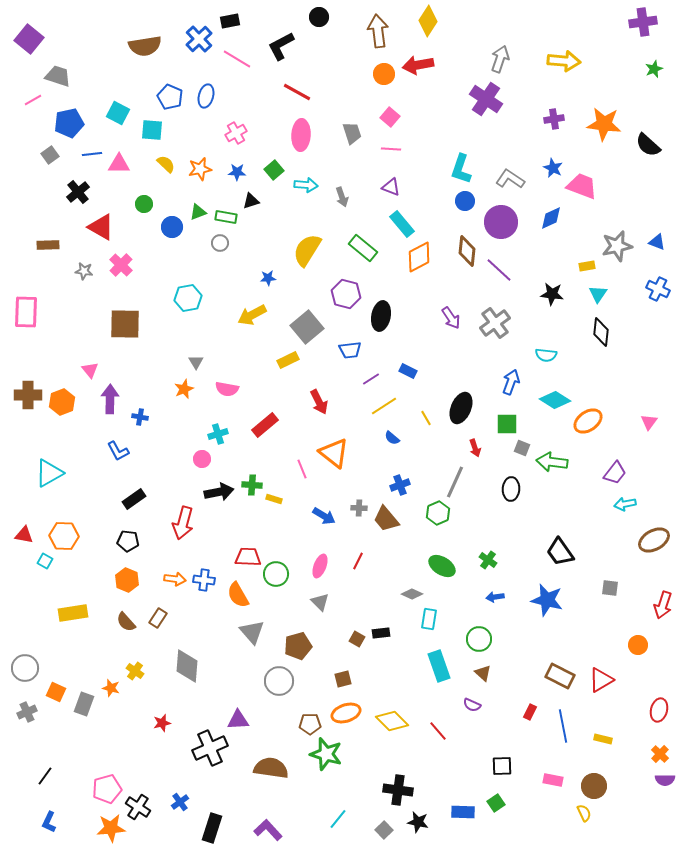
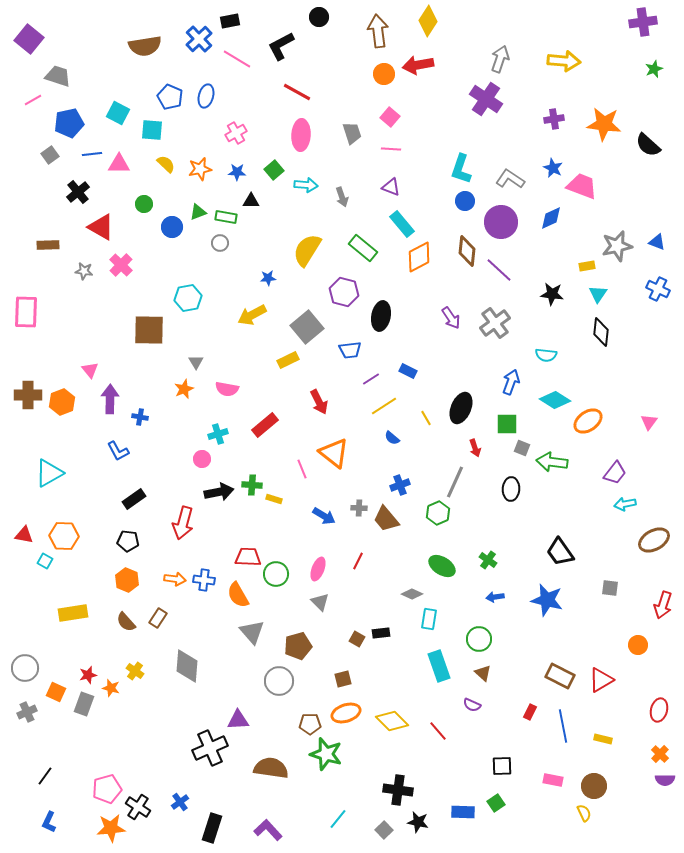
black triangle at (251, 201): rotated 18 degrees clockwise
purple hexagon at (346, 294): moved 2 px left, 2 px up
brown square at (125, 324): moved 24 px right, 6 px down
pink ellipse at (320, 566): moved 2 px left, 3 px down
red star at (162, 723): moved 74 px left, 48 px up
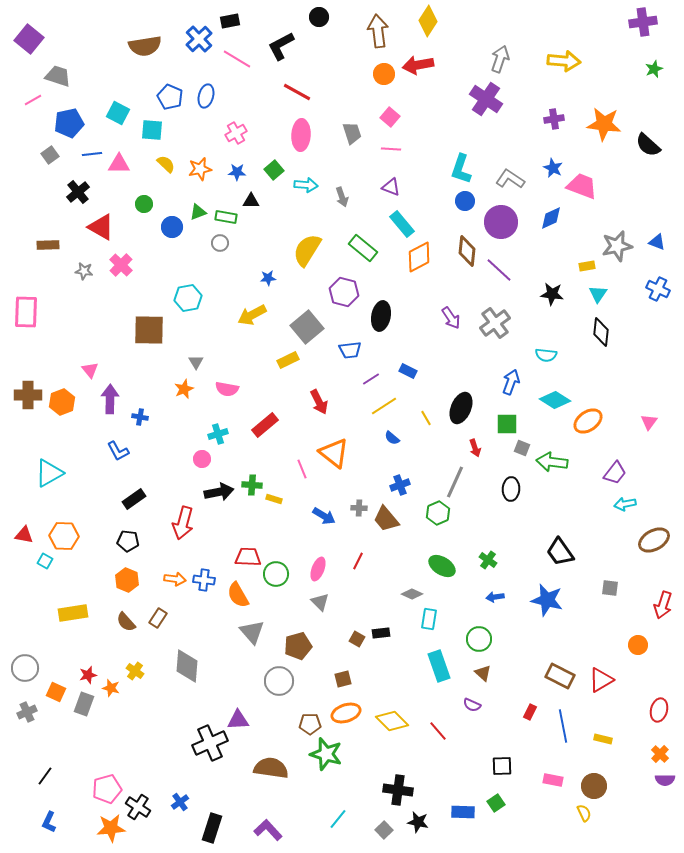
black cross at (210, 748): moved 5 px up
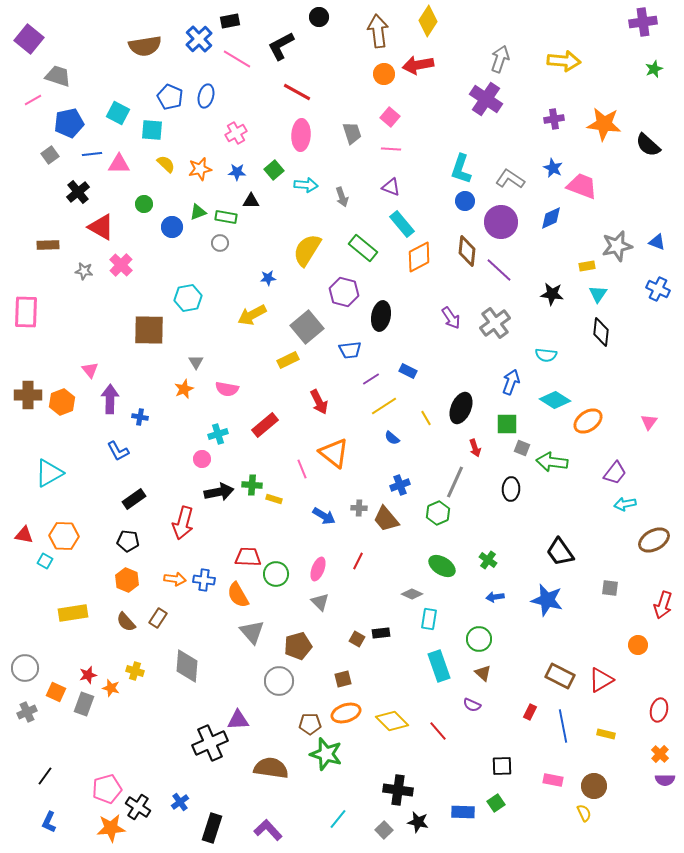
yellow cross at (135, 671): rotated 18 degrees counterclockwise
yellow rectangle at (603, 739): moved 3 px right, 5 px up
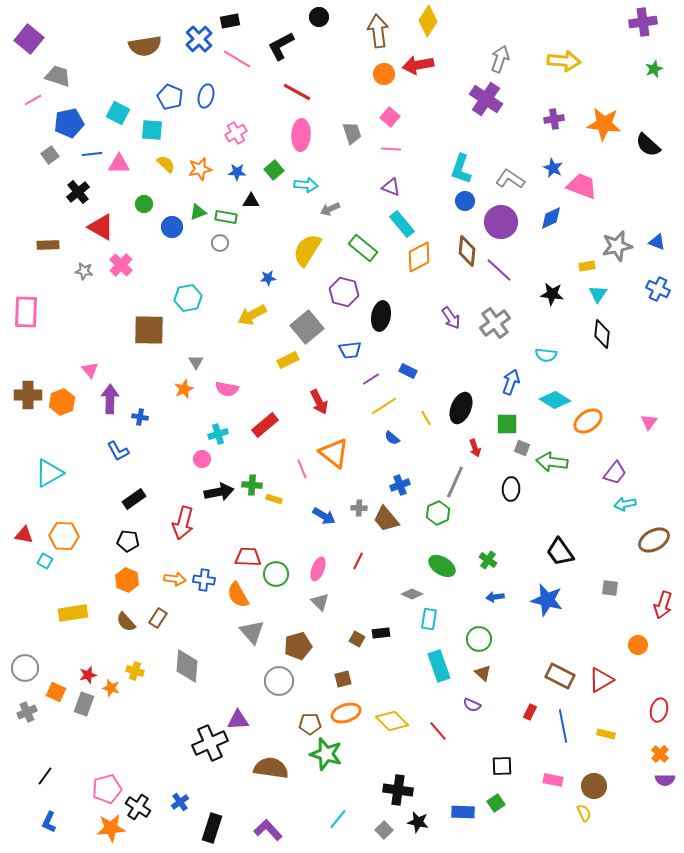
gray arrow at (342, 197): moved 12 px left, 12 px down; rotated 84 degrees clockwise
black diamond at (601, 332): moved 1 px right, 2 px down
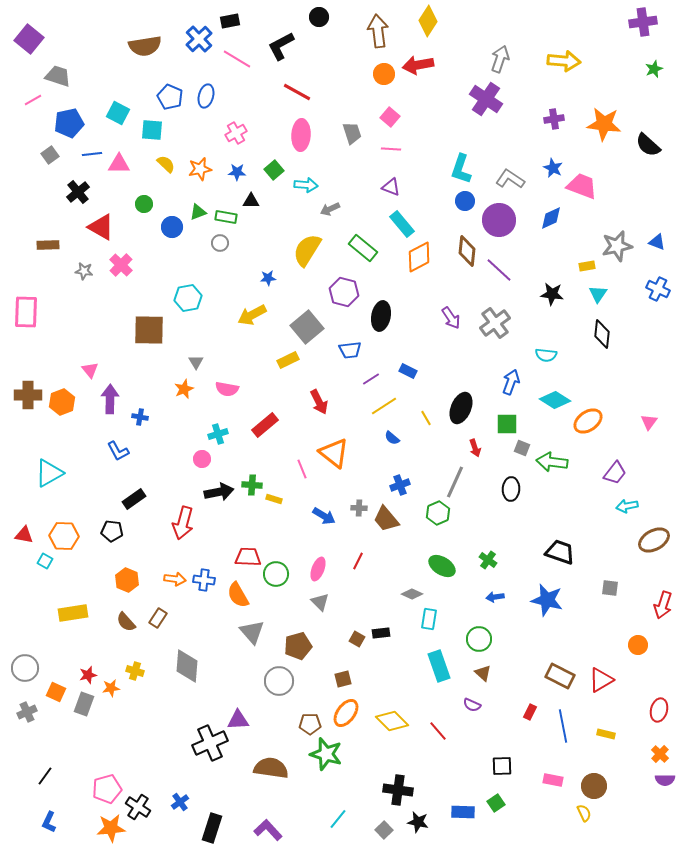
purple circle at (501, 222): moved 2 px left, 2 px up
cyan arrow at (625, 504): moved 2 px right, 2 px down
black pentagon at (128, 541): moved 16 px left, 10 px up
black trapezoid at (560, 552): rotated 144 degrees clockwise
orange star at (111, 688): rotated 24 degrees counterclockwise
orange ellipse at (346, 713): rotated 36 degrees counterclockwise
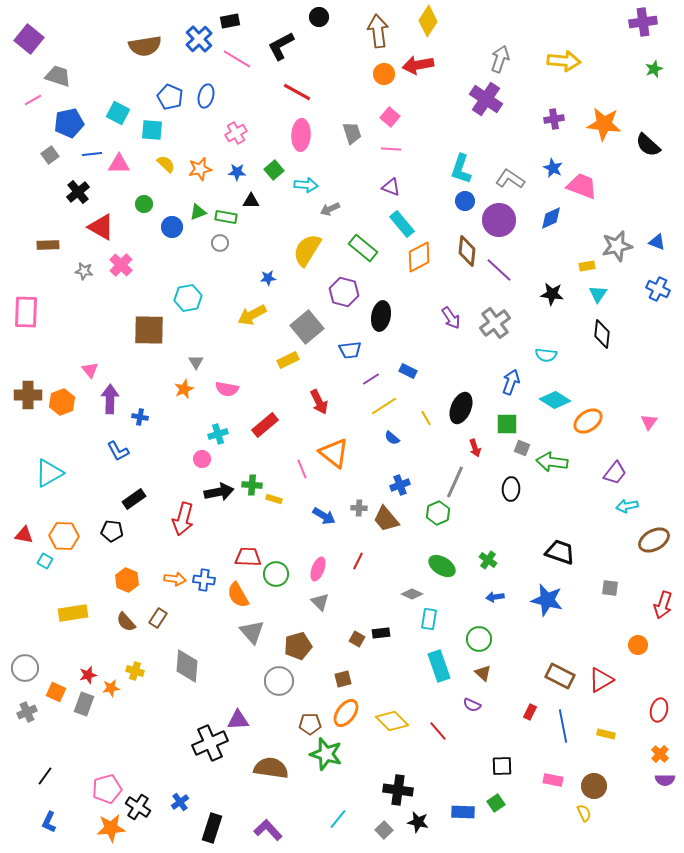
red arrow at (183, 523): moved 4 px up
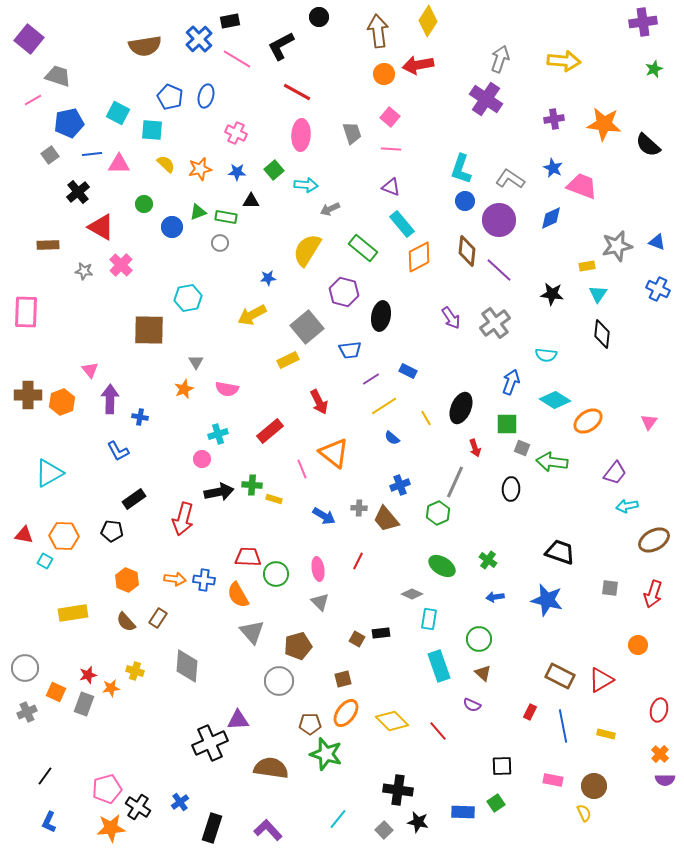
pink cross at (236, 133): rotated 35 degrees counterclockwise
red rectangle at (265, 425): moved 5 px right, 6 px down
pink ellipse at (318, 569): rotated 30 degrees counterclockwise
red arrow at (663, 605): moved 10 px left, 11 px up
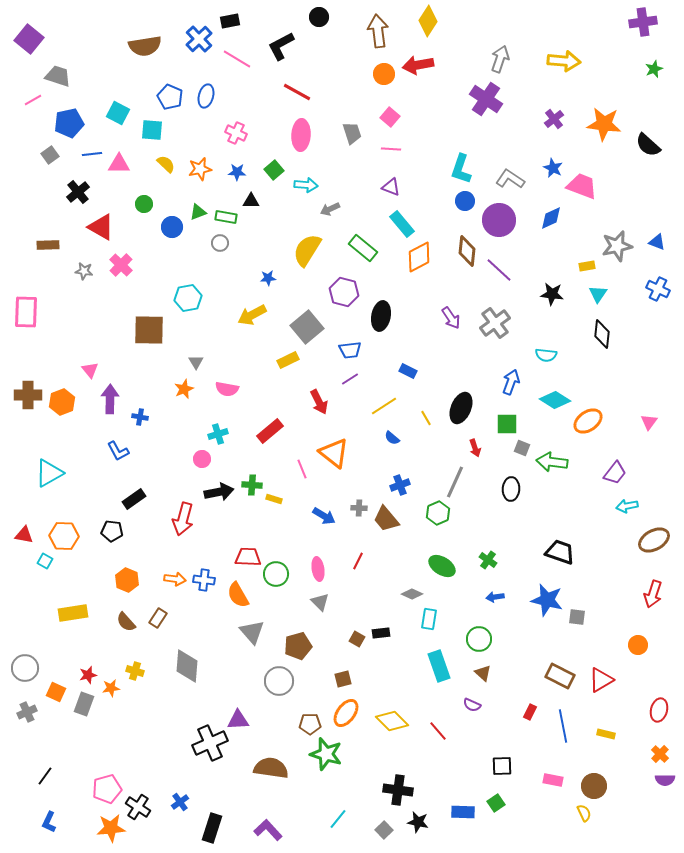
purple cross at (554, 119): rotated 30 degrees counterclockwise
purple line at (371, 379): moved 21 px left
gray square at (610, 588): moved 33 px left, 29 px down
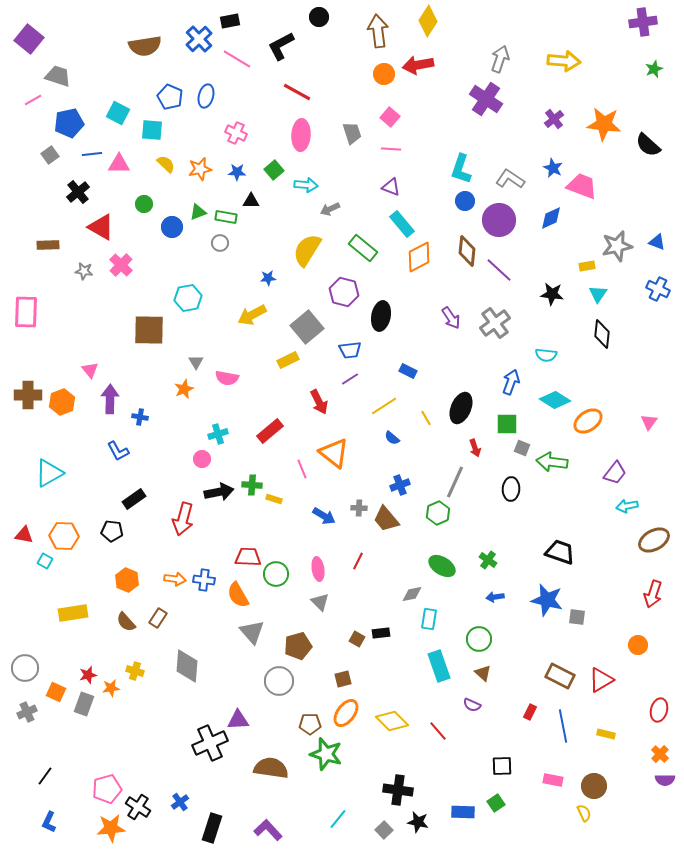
pink semicircle at (227, 389): moved 11 px up
gray diamond at (412, 594): rotated 35 degrees counterclockwise
